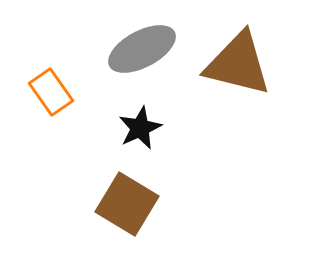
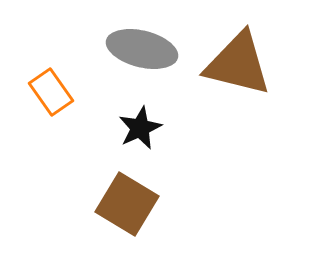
gray ellipse: rotated 42 degrees clockwise
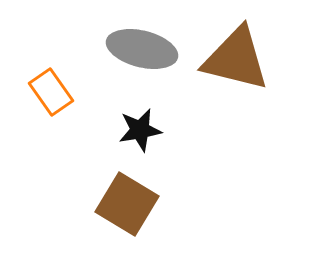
brown triangle: moved 2 px left, 5 px up
black star: moved 2 px down; rotated 15 degrees clockwise
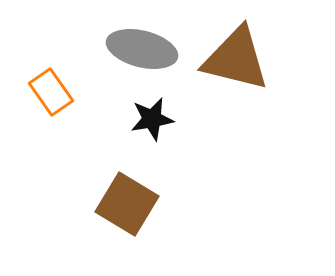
black star: moved 12 px right, 11 px up
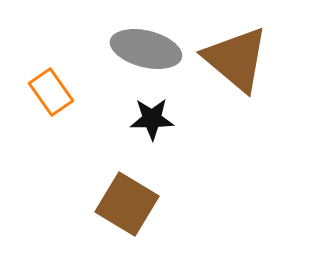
gray ellipse: moved 4 px right
brown triangle: rotated 26 degrees clockwise
black star: rotated 9 degrees clockwise
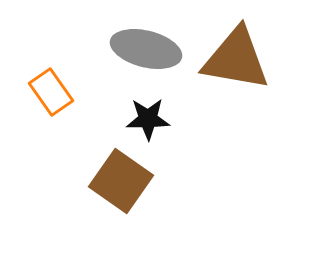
brown triangle: rotated 30 degrees counterclockwise
black star: moved 4 px left
brown square: moved 6 px left, 23 px up; rotated 4 degrees clockwise
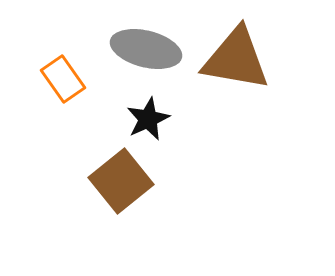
orange rectangle: moved 12 px right, 13 px up
black star: rotated 24 degrees counterclockwise
brown square: rotated 16 degrees clockwise
